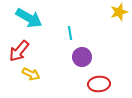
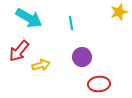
cyan line: moved 1 px right, 10 px up
yellow arrow: moved 10 px right, 9 px up; rotated 42 degrees counterclockwise
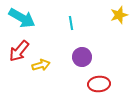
yellow star: moved 3 px down
cyan arrow: moved 7 px left
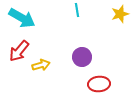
yellow star: moved 1 px right, 1 px up
cyan line: moved 6 px right, 13 px up
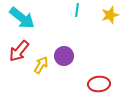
cyan line: rotated 16 degrees clockwise
yellow star: moved 10 px left, 1 px down
cyan arrow: rotated 8 degrees clockwise
purple circle: moved 18 px left, 1 px up
yellow arrow: rotated 42 degrees counterclockwise
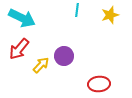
cyan arrow: rotated 12 degrees counterclockwise
red arrow: moved 2 px up
yellow arrow: rotated 12 degrees clockwise
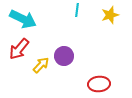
cyan arrow: moved 1 px right, 1 px down
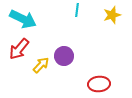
yellow star: moved 2 px right
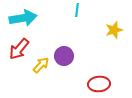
yellow star: moved 2 px right, 15 px down
cyan arrow: moved 1 px up; rotated 36 degrees counterclockwise
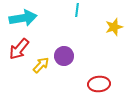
yellow star: moved 3 px up
